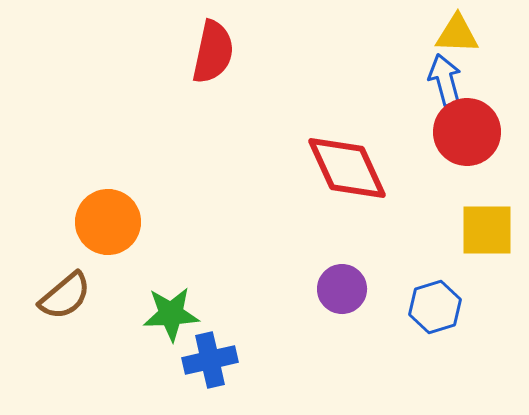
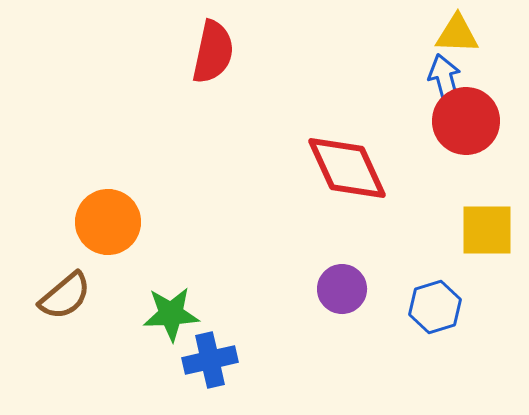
red circle: moved 1 px left, 11 px up
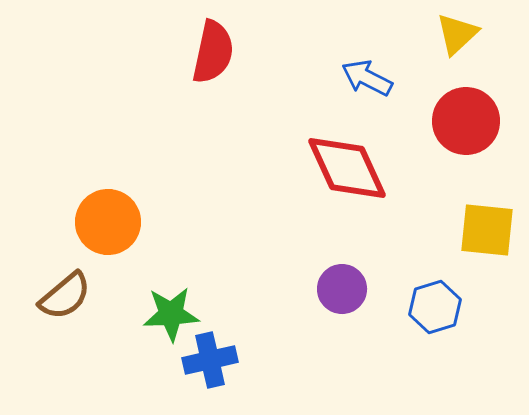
yellow triangle: rotated 45 degrees counterclockwise
blue arrow: moved 78 px left, 2 px up; rotated 48 degrees counterclockwise
yellow square: rotated 6 degrees clockwise
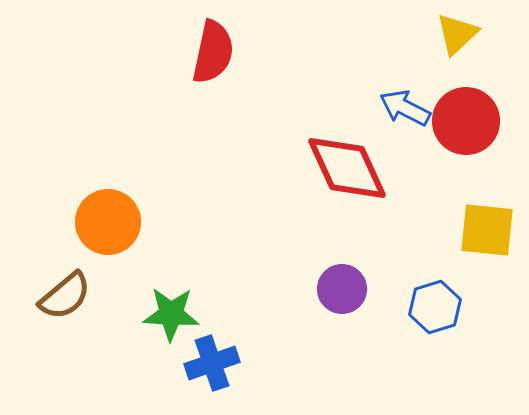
blue arrow: moved 38 px right, 30 px down
green star: rotated 6 degrees clockwise
blue cross: moved 2 px right, 3 px down; rotated 6 degrees counterclockwise
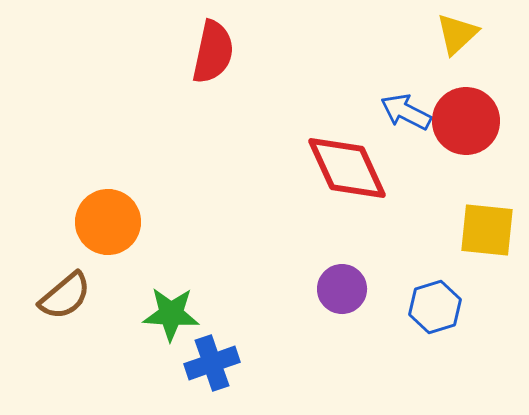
blue arrow: moved 1 px right, 4 px down
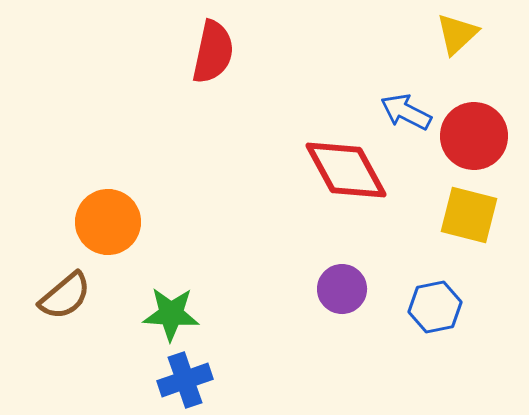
red circle: moved 8 px right, 15 px down
red diamond: moved 1 px left, 2 px down; rotated 4 degrees counterclockwise
yellow square: moved 18 px left, 15 px up; rotated 8 degrees clockwise
blue hexagon: rotated 6 degrees clockwise
blue cross: moved 27 px left, 17 px down
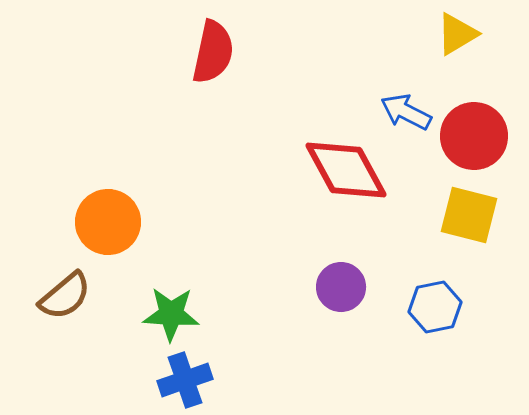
yellow triangle: rotated 12 degrees clockwise
purple circle: moved 1 px left, 2 px up
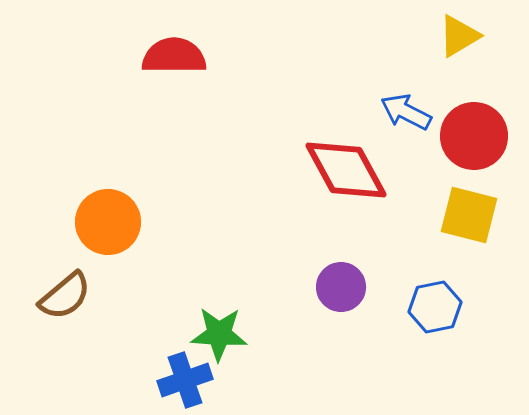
yellow triangle: moved 2 px right, 2 px down
red semicircle: moved 39 px left, 4 px down; rotated 102 degrees counterclockwise
green star: moved 48 px right, 20 px down
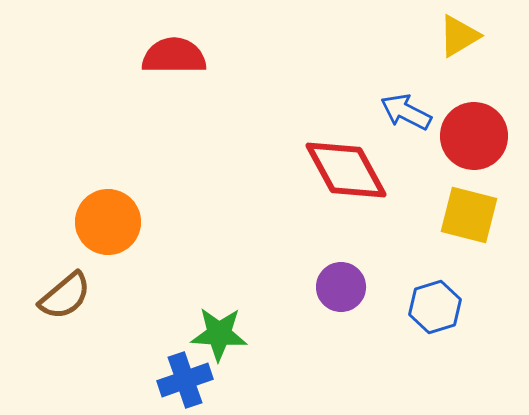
blue hexagon: rotated 6 degrees counterclockwise
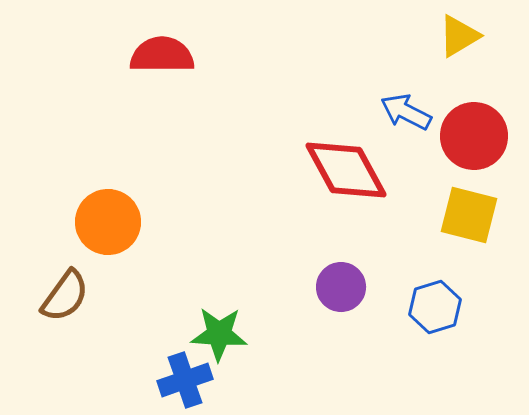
red semicircle: moved 12 px left, 1 px up
brown semicircle: rotated 14 degrees counterclockwise
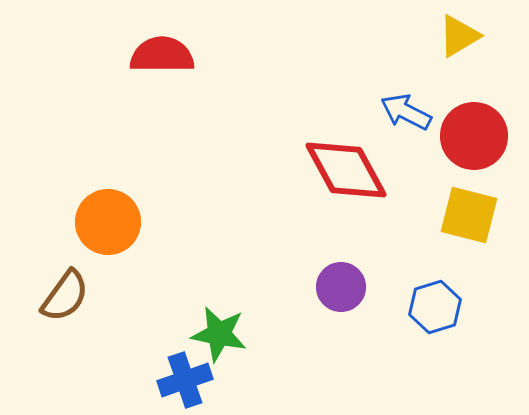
green star: rotated 8 degrees clockwise
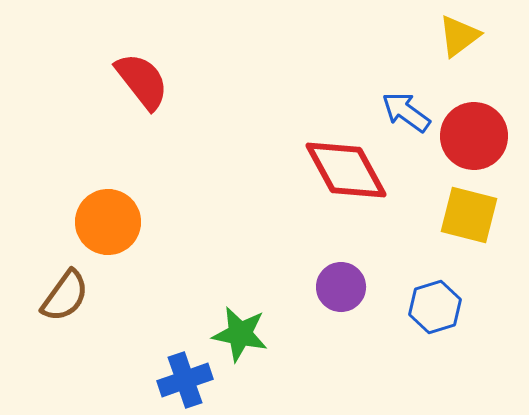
yellow triangle: rotated 6 degrees counterclockwise
red semicircle: moved 20 px left, 26 px down; rotated 52 degrees clockwise
blue arrow: rotated 9 degrees clockwise
green star: moved 21 px right
